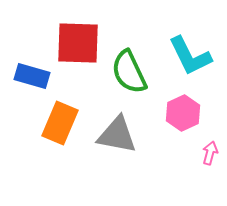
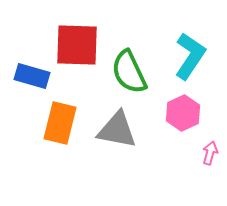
red square: moved 1 px left, 2 px down
cyan L-shape: rotated 120 degrees counterclockwise
orange rectangle: rotated 9 degrees counterclockwise
gray triangle: moved 5 px up
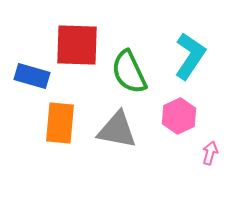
pink hexagon: moved 4 px left, 3 px down
orange rectangle: rotated 9 degrees counterclockwise
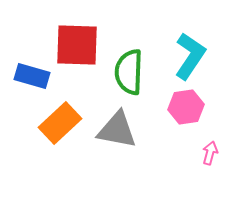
green semicircle: rotated 27 degrees clockwise
pink hexagon: moved 7 px right, 9 px up; rotated 16 degrees clockwise
orange rectangle: rotated 42 degrees clockwise
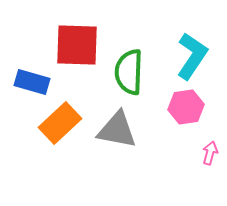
cyan L-shape: moved 2 px right
blue rectangle: moved 6 px down
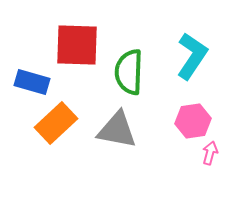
pink hexagon: moved 7 px right, 14 px down
orange rectangle: moved 4 px left
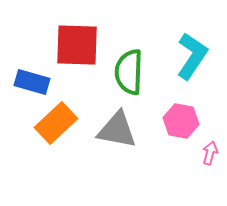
pink hexagon: moved 12 px left; rotated 20 degrees clockwise
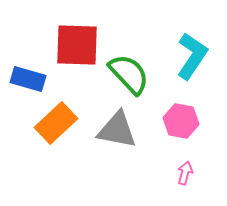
green semicircle: moved 2 px down; rotated 135 degrees clockwise
blue rectangle: moved 4 px left, 3 px up
pink arrow: moved 25 px left, 20 px down
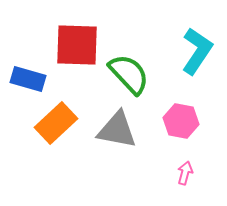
cyan L-shape: moved 5 px right, 5 px up
